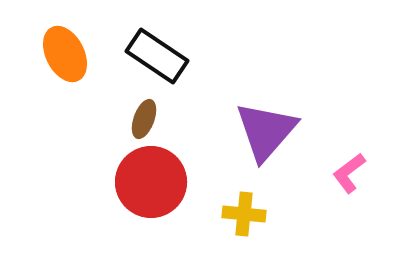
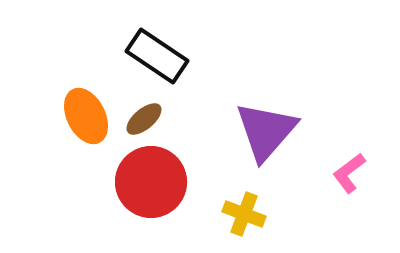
orange ellipse: moved 21 px right, 62 px down
brown ellipse: rotated 30 degrees clockwise
yellow cross: rotated 15 degrees clockwise
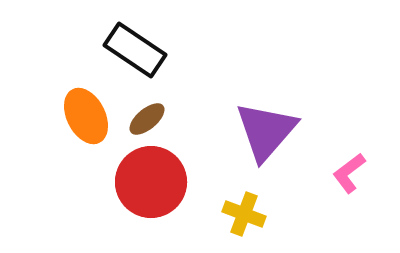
black rectangle: moved 22 px left, 6 px up
brown ellipse: moved 3 px right
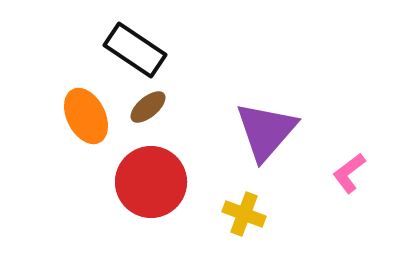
brown ellipse: moved 1 px right, 12 px up
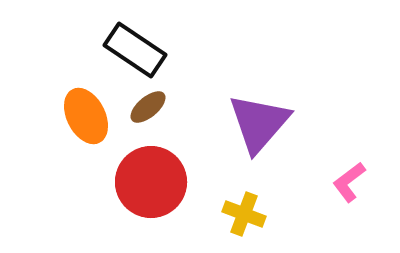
purple triangle: moved 7 px left, 8 px up
pink L-shape: moved 9 px down
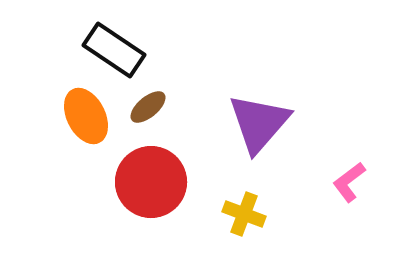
black rectangle: moved 21 px left
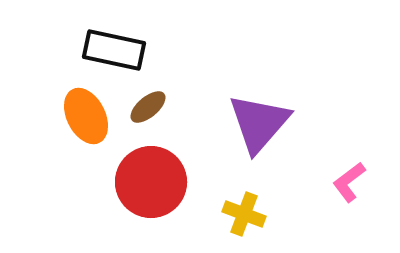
black rectangle: rotated 22 degrees counterclockwise
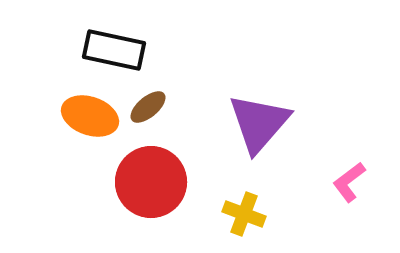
orange ellipse: moved 4 px right; rotated 44 degrees counterclockwise
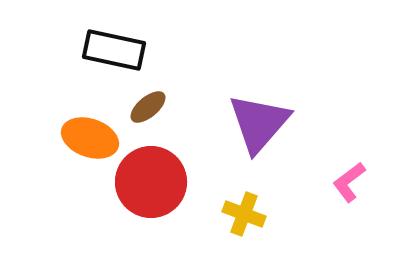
orange ellipse: moved 22 px down
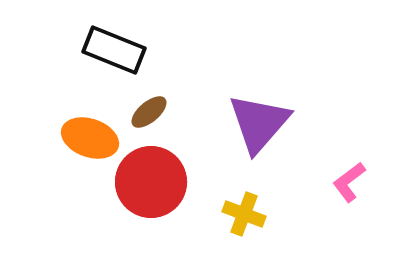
black rectangle: rotated 10 degrees clockwise
brown ellipse: moved 1 px right, 5 px down
